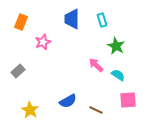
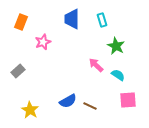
brown line: moved 6 px left, 4 px up
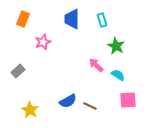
orange rectangle: moved 2 px right, 3 px up
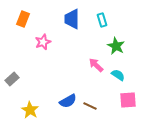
gray rectangle: moved 6 px left, 8 px down
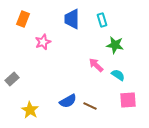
green star: moved 1 px left, 1 px up; rotated 18 degrees counterclockwise
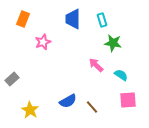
blue trapezoid: moved 1 px right
green star: moved 2 px left, 2 px up
cyan semicircle: moved 3 px right
brown line: moved 2 px right, 1 px down; rotated 24 degrees clockwise
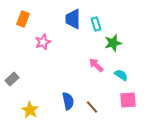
cyan rectangle: moved 6 px left, 4 px down
green star: rotated 24 degrees counterclockwise
blue semicircle: rotated 72 degrees counterclockwise
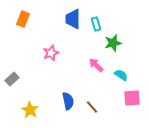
pink star: moved 8 px right, 11 px down
pink square: moved 4 px right, 2 px up
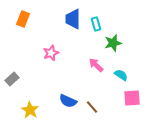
blue semicircle: rotated 126 degrees clockwise
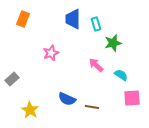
blue semicircle: moved 1 px left, 2 px up
brown line: rotated 40 degrees counterclockwise
